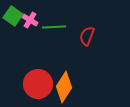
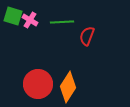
green square: rotated 18 degrees counterclockwise
green line: moved 8 px right, 5 px up
orange diamond: moved 4 px right
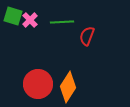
pink cross: rotated 14 degrees clockwise
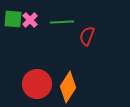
green square: moved 3 px down; rotated 12 degrees counterclockwise
red circle: moved 1 px left
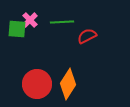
green square: moved 4 px right, 10 px down
red semicircle: rotated 42 degrees clockwise
orange diamond: moved 3 px up
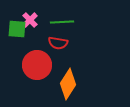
red semicircle: moved 29 px left, 7 px down; rotated 144 degrees counterclockwise
red circle: moved 19 px up
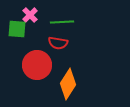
pink cross: moved 5 px up
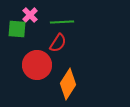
red semicircle: rotated 66 degrees counterclockwise
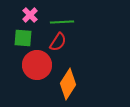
green square: moved 6 px right, 9 px down
red semicircle: moved 1 px up
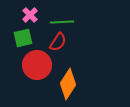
green square: rotated 18 degrees counterclockwise
